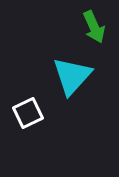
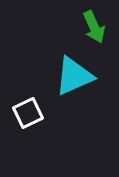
cyan triangle: moved 2 px right; rotated 24 degrees clockwise
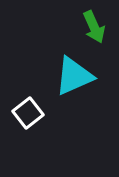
white square: rotated 12 degrees counterclockwise
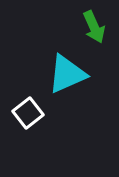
cyan triangle: moved 7 px left, 2 px up
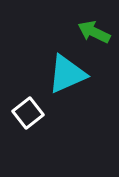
green arrow: moved 5 px down; rotated 140 degrees clockwise
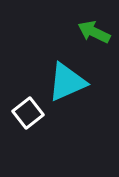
cyan triangle: moved 8 px down
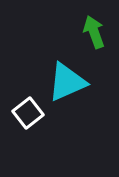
green arrow: rotated 44 degrees clockwise
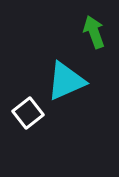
cyan triangle: moved 1 px left, 1 px up
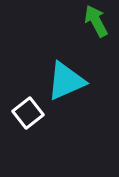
green arrow: moved 2 px right, 11 px up; rotated 8 degrees counterclockwise
